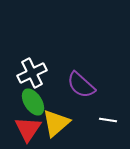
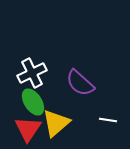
purple semicircle: moved 1 px left, 2 px up
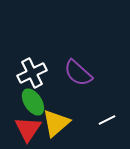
purple semicircle: moved 2 px left, 10 px up
white line: moved 1 px left; rotated 36 degrees counterclockwise
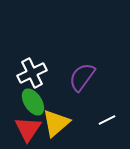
purple semicircle: moved 4 px right, 4 px down; rotated 84 degrees clockwise
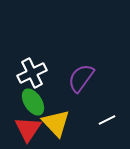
purple semicircle: moved 1 px left, 1 px down
yellow triangle: rotated 32 degrees counterclockwise
